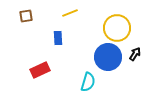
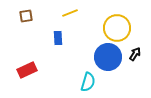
red rectangle: moved 13 px left
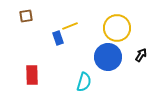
yellow line: moved 13 px down
blue rectangle: rotated 16 degrees counterclockwise
black arrow: moved 6 px right, 1 px down
red rectangle: moved 5 px right, 5 px down; rotated 66 degrees counterclockwise
cyan semicircle: moved 4 px left
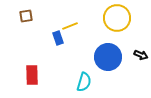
yellow circle: moved 10 px up
black arrow: rotated 80 degrees clockwise
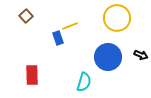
brown square: rotated 32 degrees counterclockwise
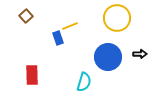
black arrow: moved 1 px left, 1 px up; rotated 24 degrees counterclockwise
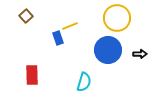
blue circle: moved 7 px up
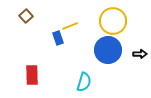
yellow circle: moved 4 px left, 3 px down
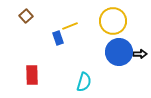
blue circle: moved 11 px right, 2 px down
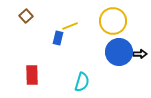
blue rectangle: rotated 32 degrees clockwise
cyan semicircle: moved 2 px left
